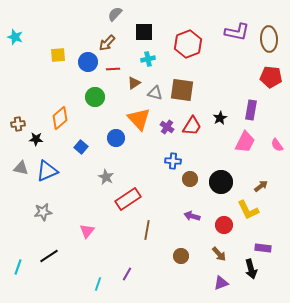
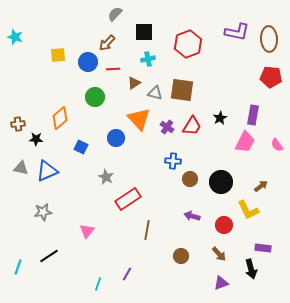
purple rectangle at (251, 110): moved 2 px right, 5 px down
blue square at (81, 147): rotated 16 degrees counterclockwise
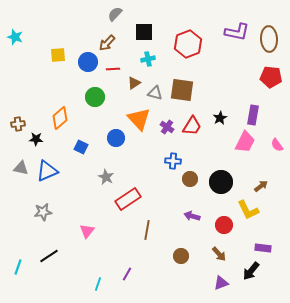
black arrow at (251, 269): moved 2 px down; rotated 54 degrees clockwise
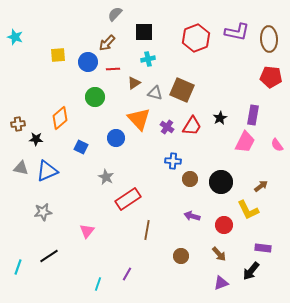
red hexagon at (188, 44): moved 8 px right, 6 px up
brown square at (182, 90): rotated 15 degrees clockwise
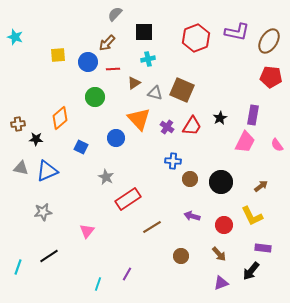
brown ellipse at (269, 39): moved 2 px down; rotated 35 degrees clockwise
yellow L-shape at (248, 210): moved 4 px right, 6 px down
brown line at (147, 230): moved 5 px right, 3 px up; rotated 48 degrees clockwise
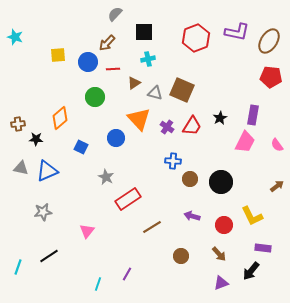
brown arrow at (261, 186): moved 16 px right
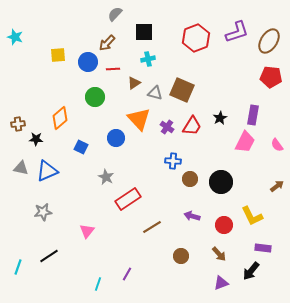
purple L-shape at (237, 32): rotated 30 degrees counterclockwise
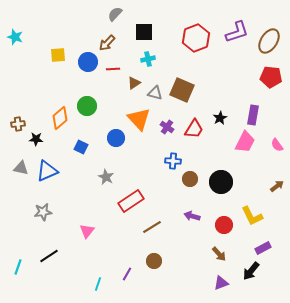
green circle at (95, 97): moved 8 px left, 9 px down
red trapezoid at (192, 126): moved 2 px right, 3 px down
red rectangle at (128, 199): moved 3 px right, 2 px down
purple rectangle at (263, 248): rotated 35 degrees counterclockwise
brown circle at (181, 256): moved 27 px left, 5 px down
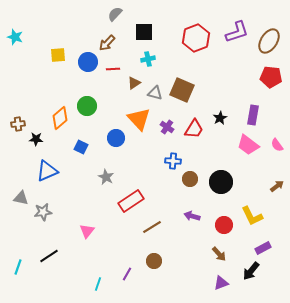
pink trapezoid at (245, 142): moved 3 px right, 3 px down; rotated 100 degrees clockwise
gray triangle at (21, 168): moved 30 px down
